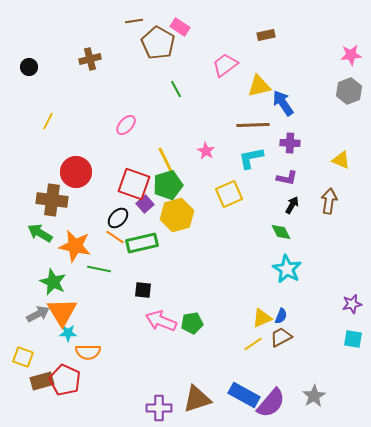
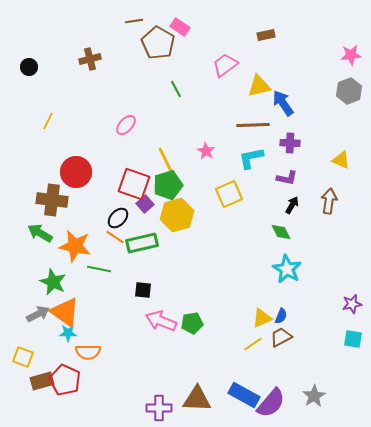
orange triangle at (62, 312): moved 3 px right; rotated 24 degrees counterclockwise
brown triangle at (197, 399): rotated 20 degrees clockwise
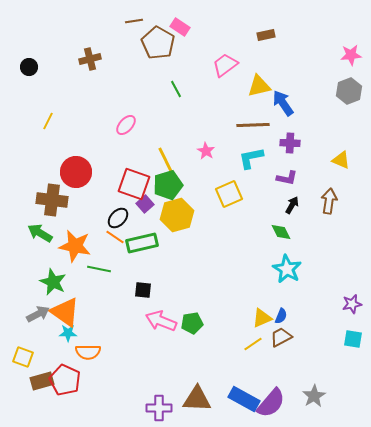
blue rectangle at (244, 395): moved 4 px down
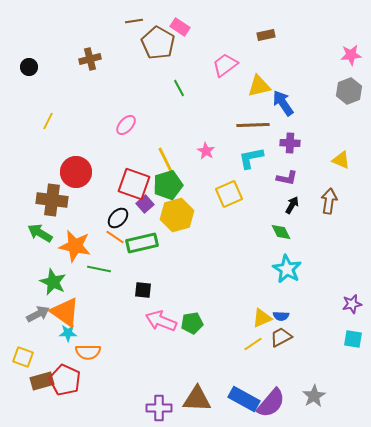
green line at (176, 89): moved 3 px right, 1 px up
blue semicircle at (281, 316): rotated 70 degrees clockwise
